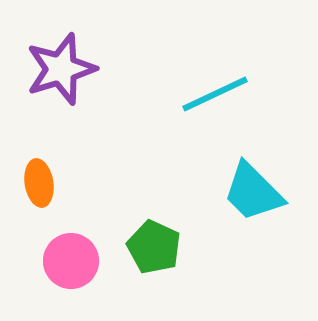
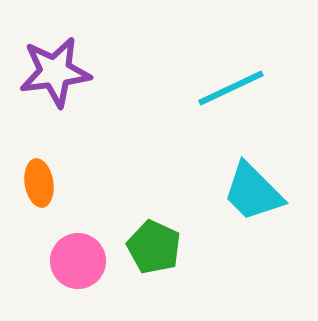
purple star: moved 6 px left, 3 px down; rotated 10 degrees clockwise
cyan line: moved 16 px right, 6 px up
pink circle: moved 7 px right
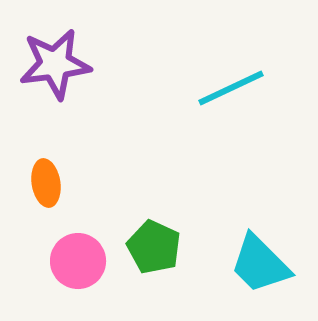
purple star: moved 8 px up
orange ellipse: moved 7 px right
cyan trapezoid: moved 7 px right, 72 px down
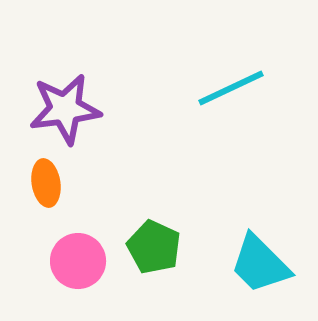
purple star: moved 10 px right, 45 px down
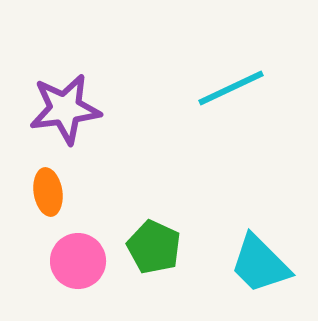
orange ellipse: moved 2 px right, 9 px down
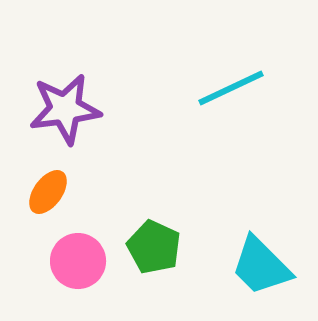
orange ellipse: rotated 45 degrees clockwise
cyan trapezoid: moved 1 px right, 2 px down
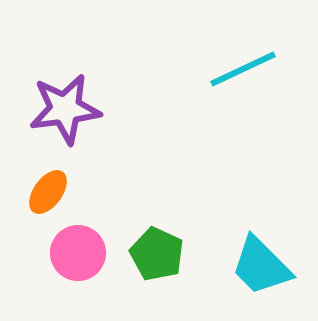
cyan line: moved 12 px right, 19 px up
green pentagon: moved 3 px right, 7 px down
pink circle: moved 8 px up
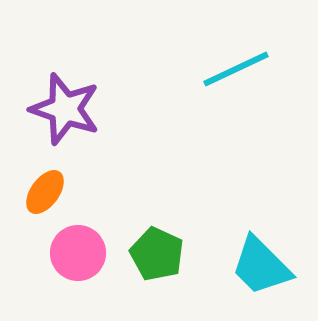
cyan line: moved 7 px left
purple star: rotated 26 degrees clockwise
orange ellipse: moved 3 px left
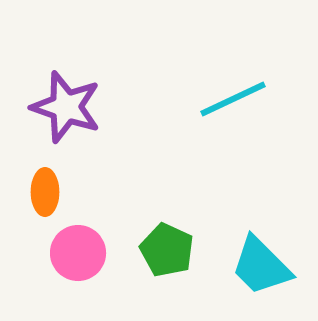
cyan line: moved 3 px left, 30 px down
purple star: moved 1 px right, 2 px up
orange ellipse: rotated 36 degrees counterclockwise
green pentagon: moved 10 px right, 4 px up
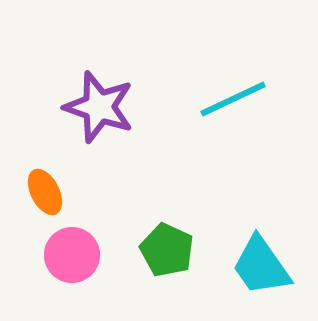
purple star: moved 33 px right
orange ellipse: rotated 27 degrees counterclockwise
pink circle: moved 6 px left, 2 px down
cyan trapezoid: rotated 10 degrees clockwise
